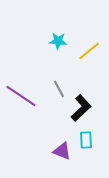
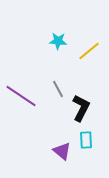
gray line: moved 1 px left
black L-shape: rotated 20 degrees counterclockwise
purple triangle: rotated 18 degrees clockwise
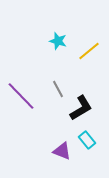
cyan star: rotated 12 degrees clockwise
purple line: rotated 12 degrees clockwise
black L-shape: rotated 32 degrees clockwise
cyan rectangle: moved 1 px right; rotated 36 degrees counterclockwise
purple triangle: rotated 18 degrees counterclockwise
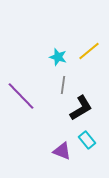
cyan star: moved 16 px down
gray line: moved 5 px right, 4 px up; rotated 36 degrees clockwise
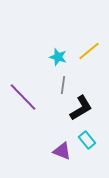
purple line: moved 2 px right, 1 px down
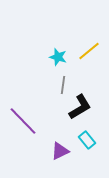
purple line: moved 24 px down
black L-shape: moved 1 px left, 1 px up
purple triangle: moved 2 px left; rotated 48 degrees counterclockwise
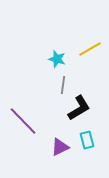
yellow line: moved 1 px right, 2 px up; rotated 10 degrees clockwise
cyan star: moved 1 px left, 2 px down
black L-shape: moved 1 px left, 1 px down
cyan rectangle: rotated 24 degrees clockwise
purple triangle: moved 4 px up
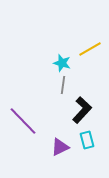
cyan star: moved 5 px right, 4 px down
black L-shape: moved 3 px right, 2 px down; rotated 16 degrees counterclockwise
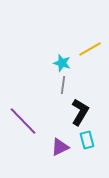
black L-shape: moved 2 px left, 2 px down; rotated 12 degrees counterclockwise
